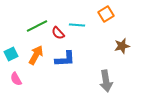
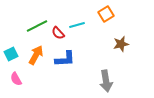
cyan line: rotated 21 degrees counterclockwise
brown star: moved 1 px left, 2 px up
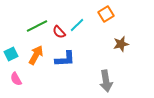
cyan line: rotated 28 degrees counterclockwise
red semicircle: moved 1 px right, 1 px up
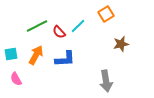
cyan line: moved 1 px right, 1 px down
cyan square: rotated 16 degrees clockwise
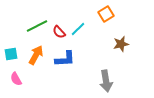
cyan line: moved 3 px down
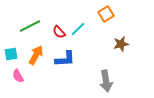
green line: moved 7 px left
pink semicircle: moved 2 px right, 3 px up
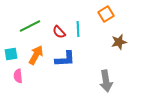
cyan line: rotated 49 degrees counterclockwise
brown star: moved 2 px left, 2 px up
pink semicircle: rotated 24 degrees clockwise
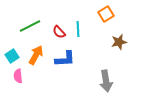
cyan square: moved 1 px right, 2 px down; rotated 24 degrees counterclockwise
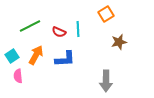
red semicircle: rotated 24 degrees counterclockwise
gray arrow: rotated 10 degrees clockwise
